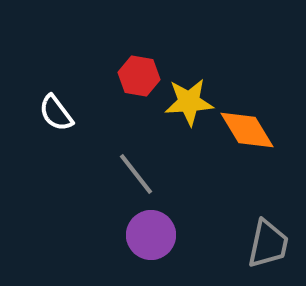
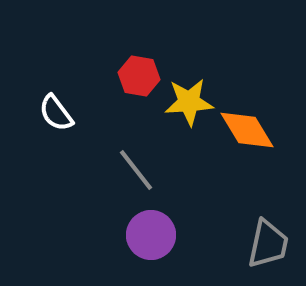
gray line: moved 4 px up
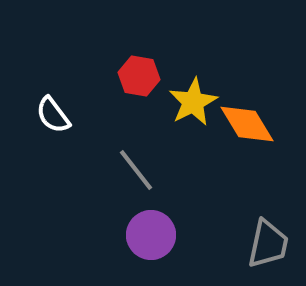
yellow star: moved 4 px right; rotated 24 degrees counterclockwise
white semicircle: moved 3 px left, 2 px down
orange diamond: moved 6 px up
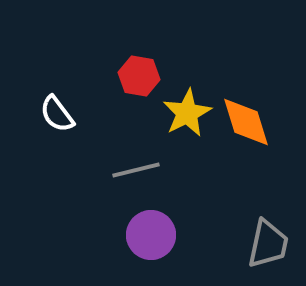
yellow star: moved 6 px left, 11 px down
white semicircle: moved 4 px right, 1 px up
orange diamond: moved 1 px left, 2 px up; rotated 14 degrees clockwise
gray line: rotated 66 degrees counterclockwise
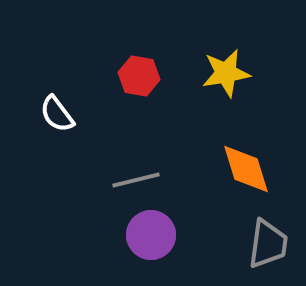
yellow star: moved 39 px right, 40 px up; rotated 18 degrees clockwise
orange diamond: moved 47 px down
gray line: moved 10 px down
gray trapezoid: rotated 4 degrees counterclockwise
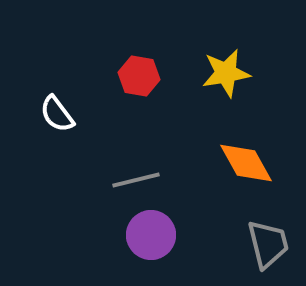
orange diamond: moved 6 px up; rotated 12 degrees counterclockwise
gray trapezoid: rotated 22 degrees counterclockwise
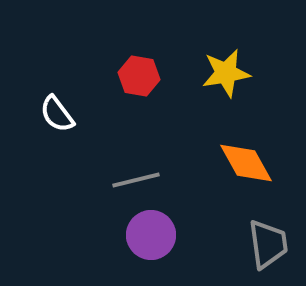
gray trapezoid: rotated 6 degrees clockwise
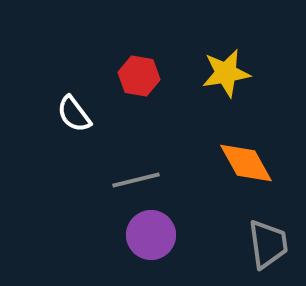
white semicircle: moved 17 px right
